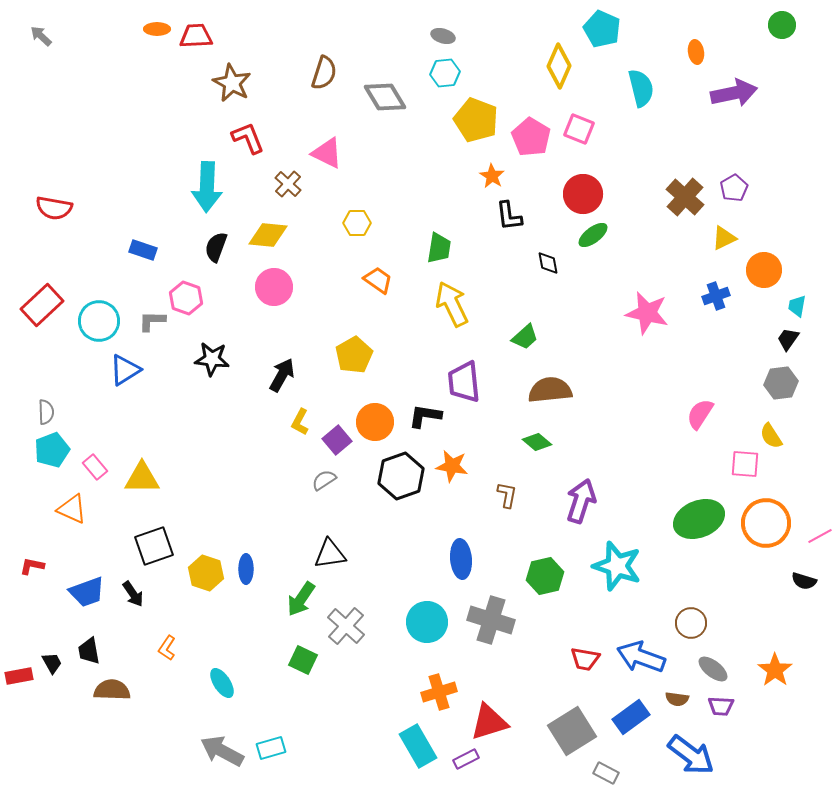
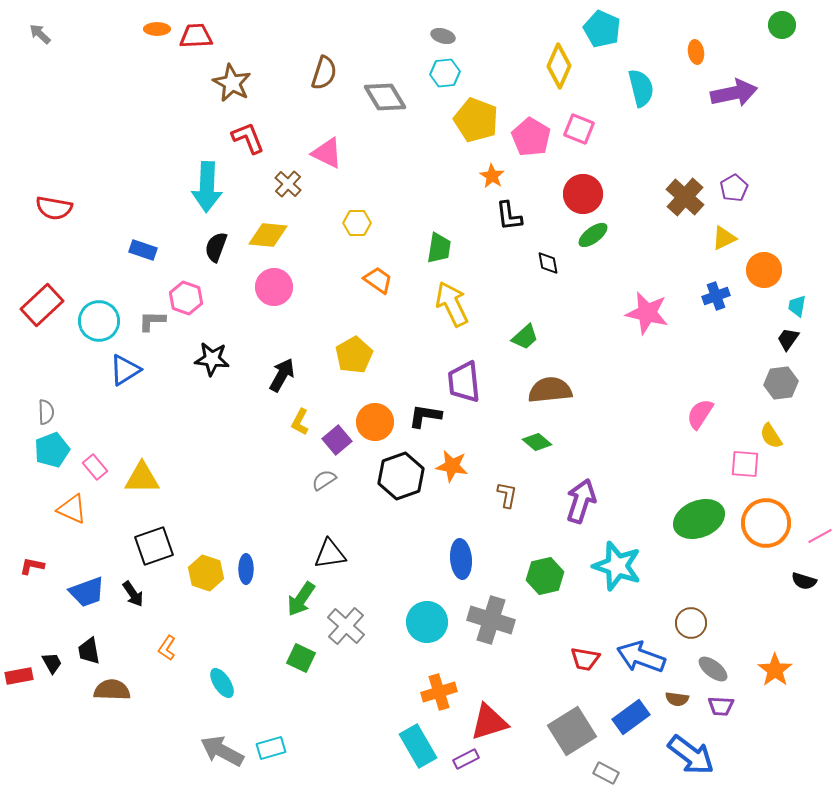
gray arrow at (41, 36): moved 1 px left, 2 px up
green square at (303, 660): moved 2 px left, 2 px up
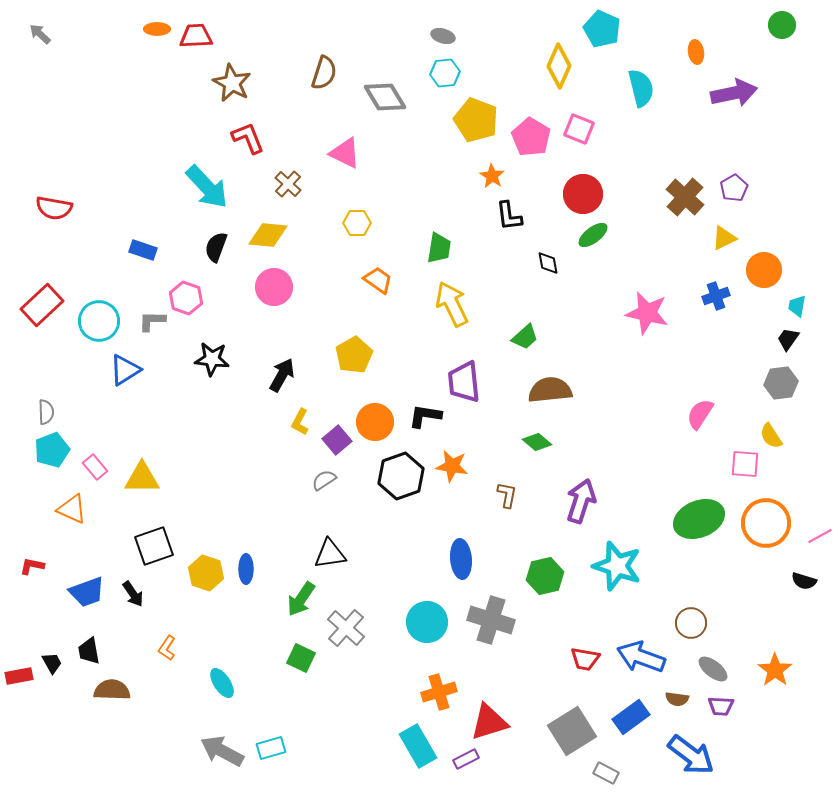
pink triangle at (327, 153): moved 18 px right
cyan arrow at (207, 187): rotated 45 degrees counterclockwise
gray cross at (346, 626): moved 2 px down
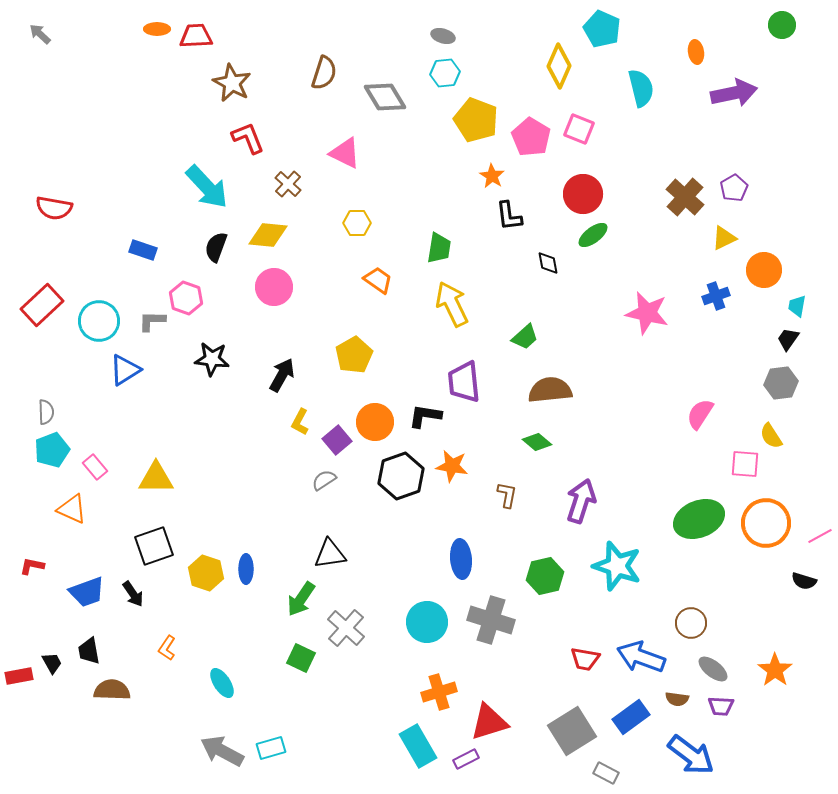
yellow triangle at (142, 478): moved 14 px right
